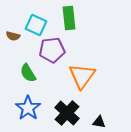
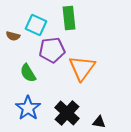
orange triangle: moved 8 px up
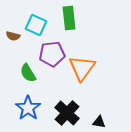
purple pentagon: moved 4 px down
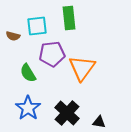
cyan square: moved 1 px right, 1 px down; rotated 30 degrees counterclockwise
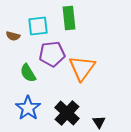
cyan square: moved 1 px right
black triangle: rotated 48 degrees clockwise
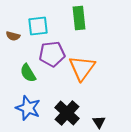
green rectangle: moved 10 px right
blue star: rotated 15 degrees counterclockwise
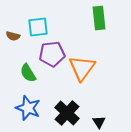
green rectangle: moved 20 px right
cyan square: moved 1 px down
